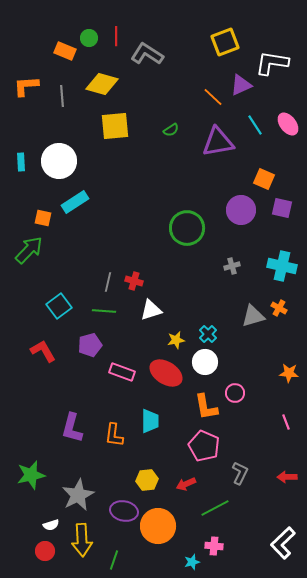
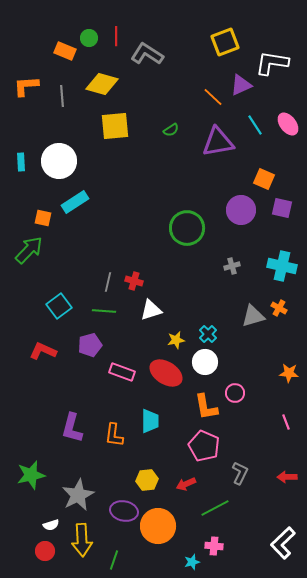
red L-shape at (43, 351): rotated 36 degrees counterclockwise
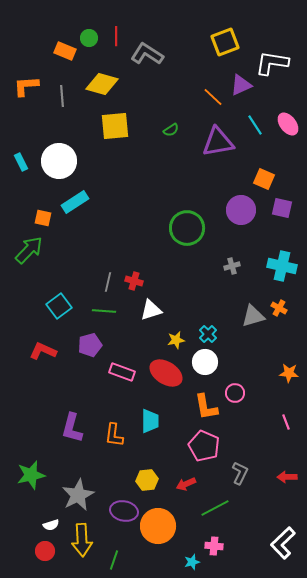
cyan rectangle at (21, 162): rotated 24 degrees counterclockwise
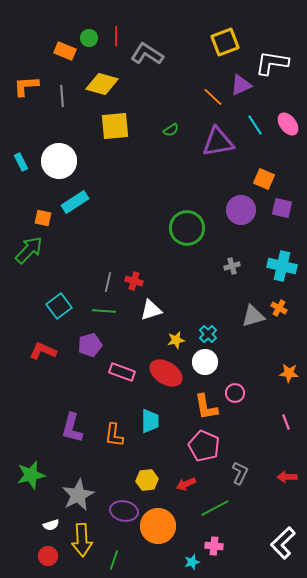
red circle at (45, 551): moved 3 px right, 5 px down
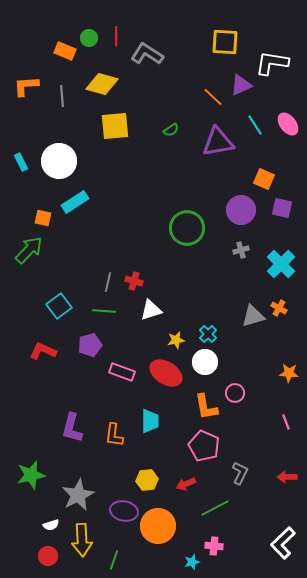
yellow square at (225, 42): rotated 24 degrees clockwise
gray cross at (232, 266): moved 9 px right, 16 px up
cyan cross at (282, 266): moved 1 px left, 2 px up; rotated 32 degrees clockwise
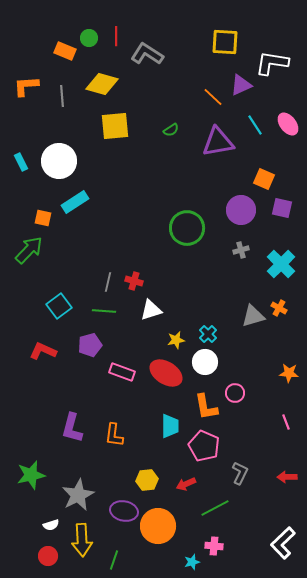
cyan trapezoid at (150, 421): moved 20 px right, 5 px down
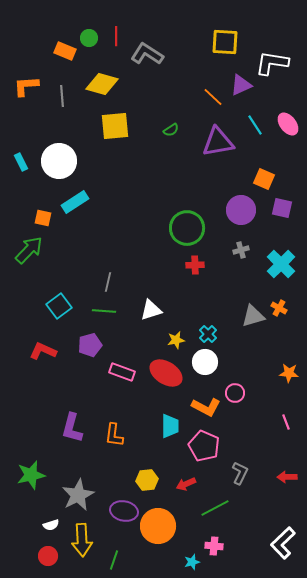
red cross at (134, 281): moved 61 px right, 16 px up; rotated 18 degrees counterclockwise
orange L-shape at (206, 407): rotated 52 degrees counterclockwise
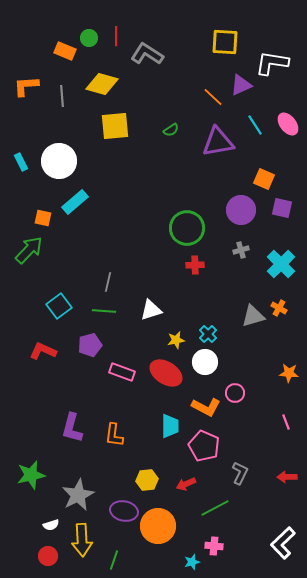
cyan rectangle at (75, 202): rotated 8 degrees counterclockwise
